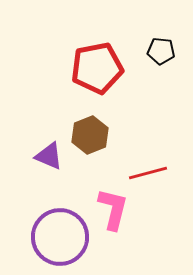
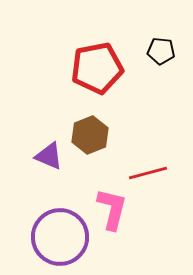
pink L-shape: moved 1 px left
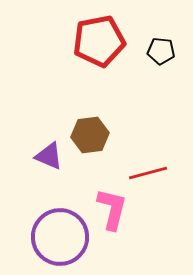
red pentagon: moved 2 px right, 27 px up
brown hexagon: rotated 15 degrees clockwise
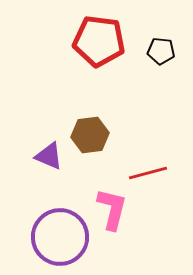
red pentagon: rotated 18 degrees clockwise
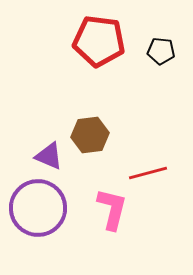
purple circle: moved 22 px left, 29 px up
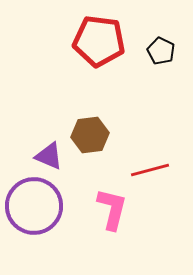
black pentagon: rotated 20 degrees clockwise
red line: moved 2 px right, 3 px up
purple circle: moved 4 px left, 2 px up
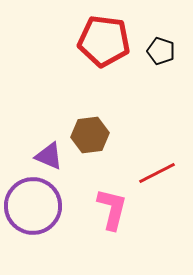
red pentagon: moved 5 px right
black pentagon: rotated 8 degrees counterclockwise
red line: moved 7 px right, 3 px down; rotated 12 degrees counterclockwise
purple circle: moved 1 px left
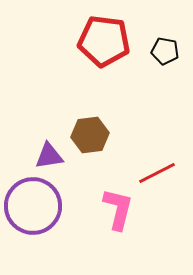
black pentagon: moved 4 px right; rotated 8 degrees counterclockwise
purple triangle: rotated 32 degrees counterclockwise
pink L-shape: moved 6 px right
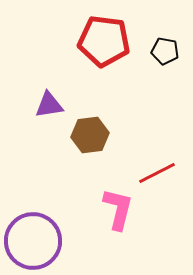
purple triangle: moved 51 px up
purple circle: moved 35 px down
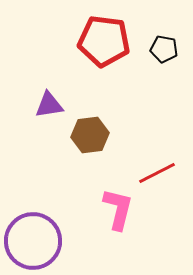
black pentagon: moved 1 px left, 2 px up
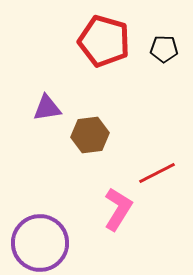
red pentagon: rotated 9 degrees clockwise
black pentagon: rotated 8 degrees counterclockwise
purple triangle: moved 2 px left, 3 px down
pink L-shape: rotated 18 degrees clockwise
purple circle: moved 7 px right, 2 px down
